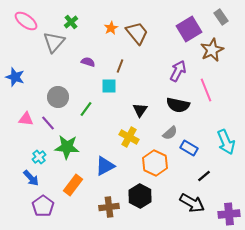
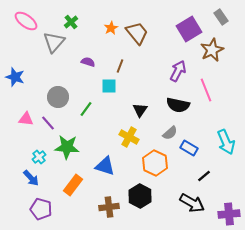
blue triangle: rotated 45 degrees clockwise
purple pentagon: moved 2 px left, 3 px down; rotated 20 degrees counterclockwise
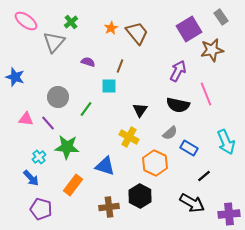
brown star: rotated 15 degrees clockwise
pink line: moved 4 px down
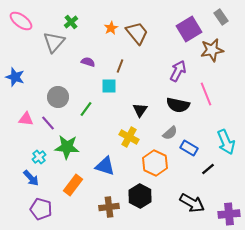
pink ellipse: moved 5 px left
black line: moved 4 px right, 7 px up
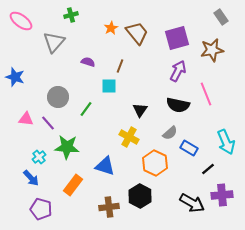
green cross: moved 7 px up; rotated 24 degrees clockwise
purple square: moved 12 px left, 9 px down; rotated 15 degrees clockwise
purple cross: moved 7 px left, 19 px up
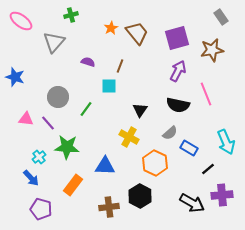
blue triangle: rotated 15 degrees counterclockwise
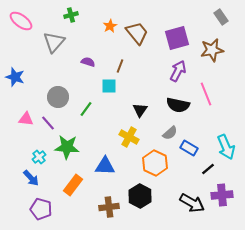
orange star: moved 1 px left, 2 px up
cyan arrow: moved 5 px down
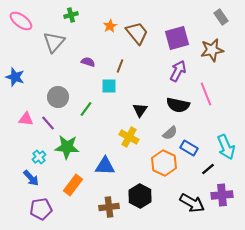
orange hexagon: moved 9 px right
purple pentagon: rotated 25 degrees counterclockwise
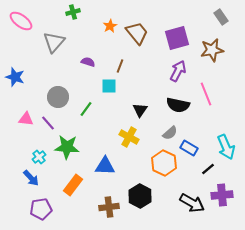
green cross: moved 2 px right, 3 px up
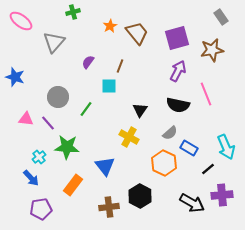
purple semicircle: rotated 72 degrees counterclockwise
blue triangle: rotated 50 degrees clockwise
